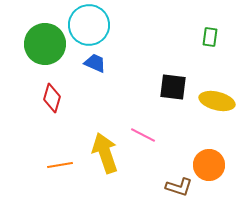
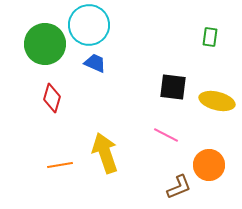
pink line: moved 23 px right
brown L-shape: rotated 40 degrees counterclockwise
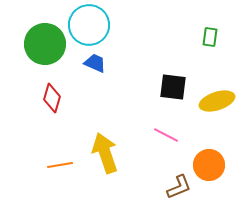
yellow ellipse: rotated 32 degrees counterclockwise
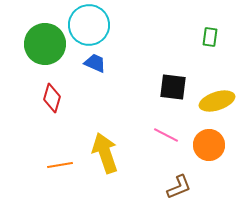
orange circle: moved 20 px up
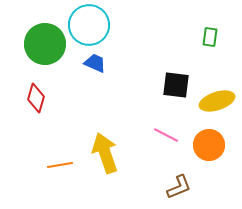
black square: moved 3 px right, 2 px up
red diamond: moved 16 px left
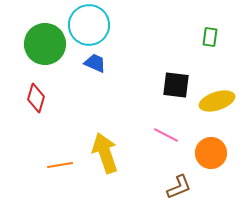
orange circle: moved 2 px right, 8 px down
